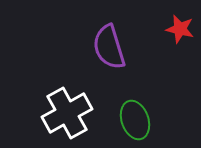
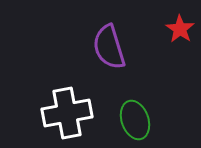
red star: rotated 20 degrees clockwise
white cross: rotated 18 degrees clockwise
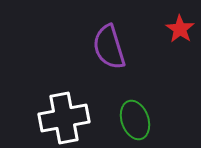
white cross: moved 3 px left, 5 px down
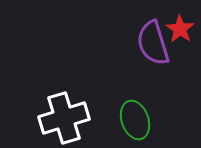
purple semicircle: moved 44 px right, 4 px up
white cross: rotated 6 degrees counterclockwise
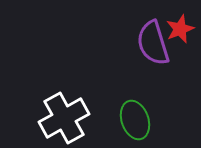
red star: rotated 16 degrees clockwise
white cross: rotated 12 degrees counterclockwise
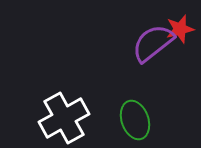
red star: rotated 8 degrees clockwise
purple semicircle: rotated 69 degrees clockwise
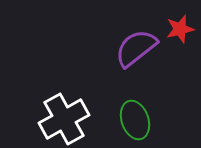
purple semicircle: moved 17 px left, 5 px down
white cross: moved 1 px down
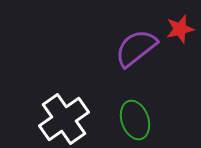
white cross: rotated 6 degrees counterclockwise
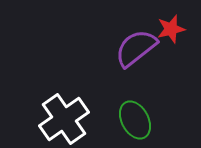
red star: moved 9 px left
green ellipse: rotated 9 degrees counterclockwise
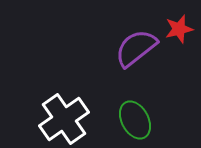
red star: moved 8 px right
